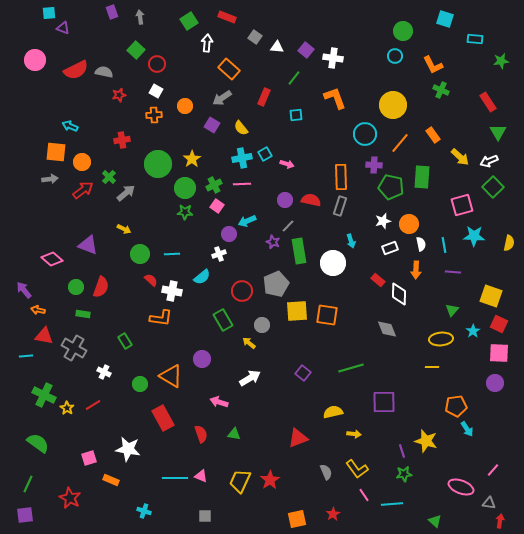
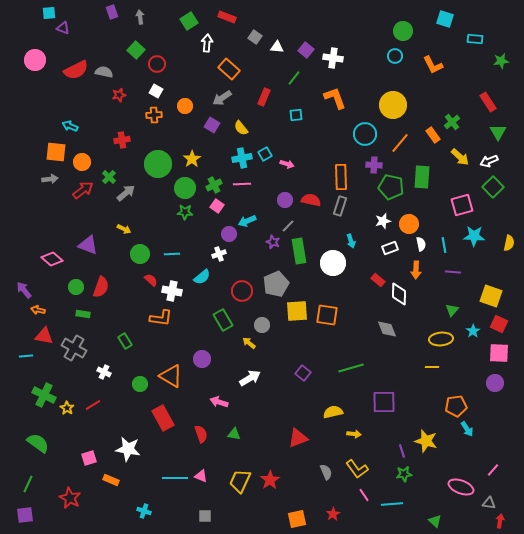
green cross at (441, 90): moved 11 px right, 32 px down; rotated 28 degrees clockwise
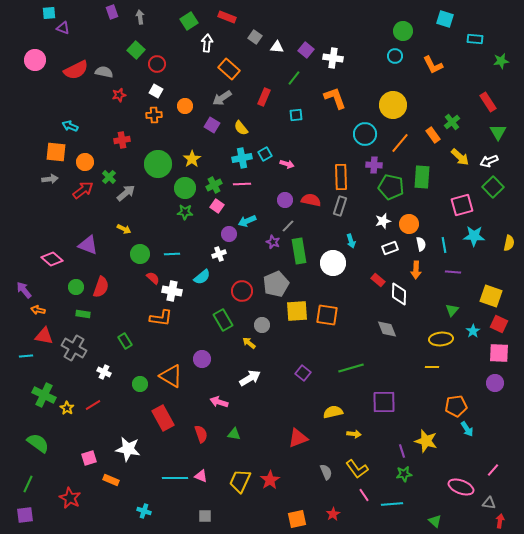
orange circle at (82, 162): moved 3 px right
red semicircle at (151, 280): moved 2 px right, 2 px up
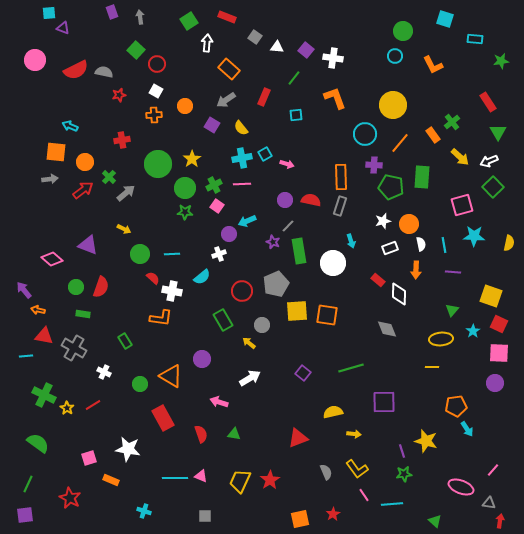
gray arrow at (222, 98): moved 4 px right, 2 px down
orange square at (297, 519): moved 3 px right
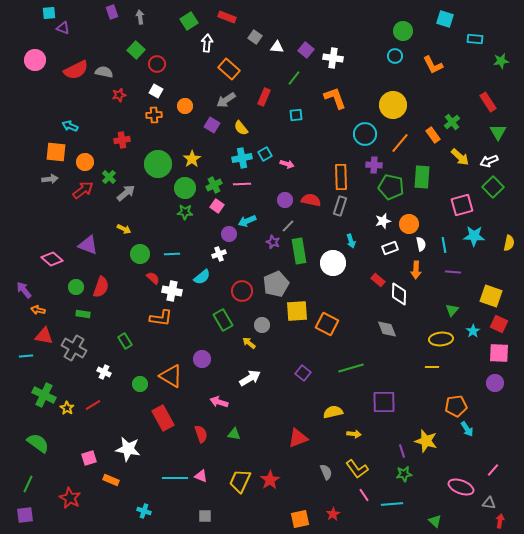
orange square at (327, 315): moved 9 px down; rotated 20 degrees clockwise
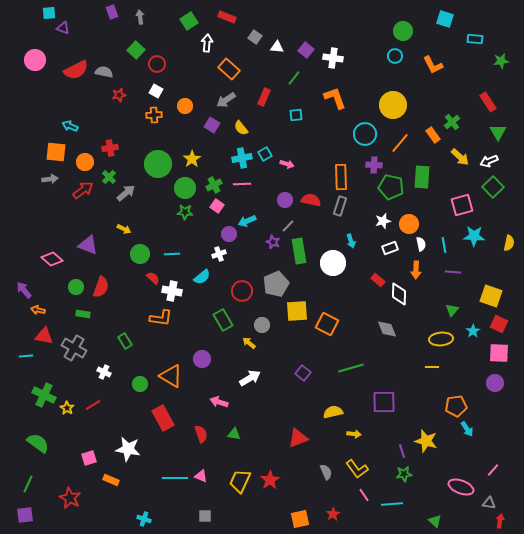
red cross at (122, 140): moved 12 px left, 8 px down
cyan cross at (144, 511): moved 8 px down
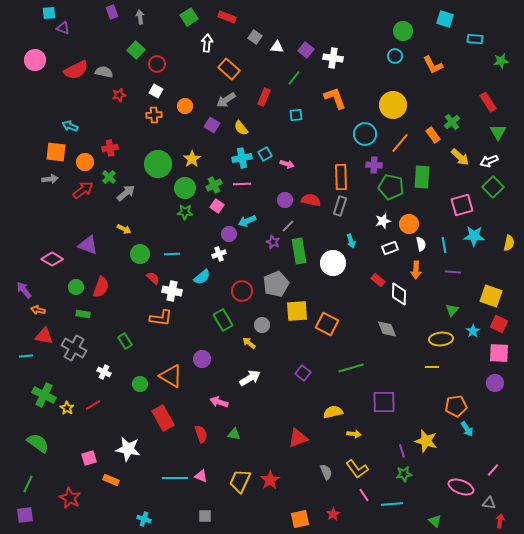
green square at (189, 21): moved 4 px up
pink diamond at (52, 259): rotated 10 degrees counterclockwise
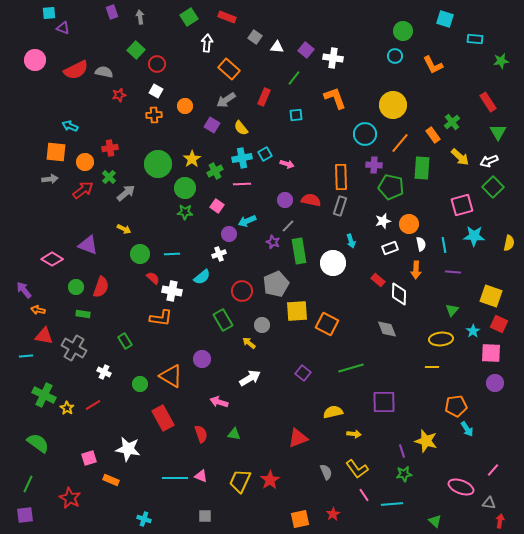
green rectangle at (422, 177): moved 9 px up
green cross at (214, 185): moved 1 px right, 14 px up
pink square at (499, 353): moved 8 px left
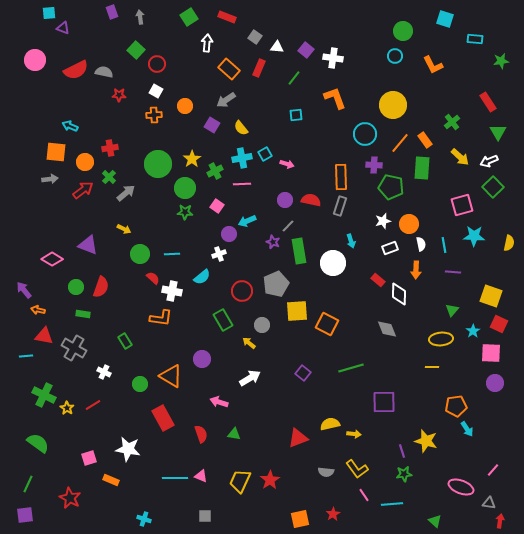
red star at (119, 95): rotated 16 degrees clockwise
red rectangle at (264, 97): moved 5 px left, 29 px up
orange rectangle at (433, 135): moved 8 px left, 5 px down
yellow semicircle at (333, 412): moved 3 px left, 12 px down
gray semicircle at (326, 472): rotated 119 degrees clockwise
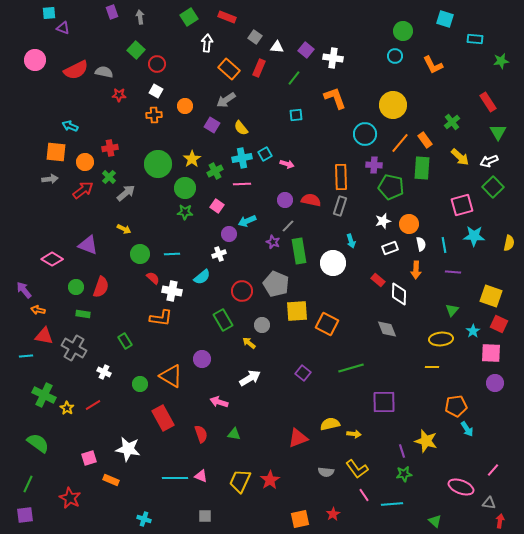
gray pentagon at (276, 284): rotated 25 degrees counterclockwise
